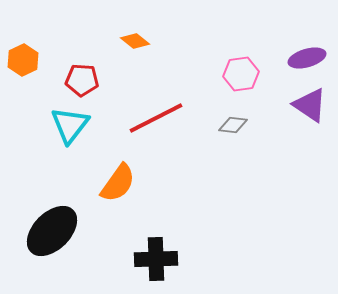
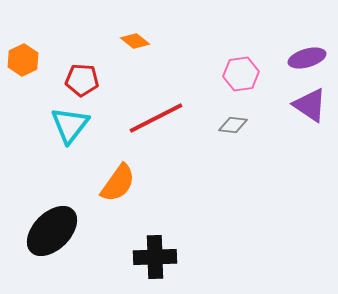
black cross: moved 1 px left, 2 px up
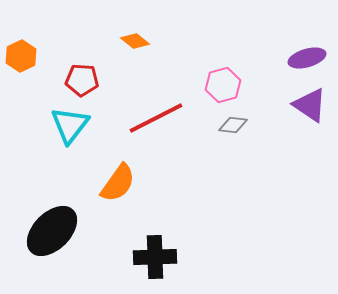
orange hexagon: moved 2 px left, 4 px up
pink hexagon: moved 18 px left, 11 px down; rotated 8 degrees counterclockwise
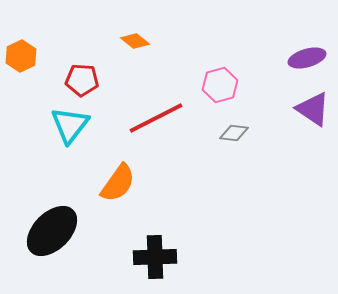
pink hexagon: moved 3 px left
purple triangle: moved 3 px right, 4 px down
gray diamond: moved 1 px right, 8 px down
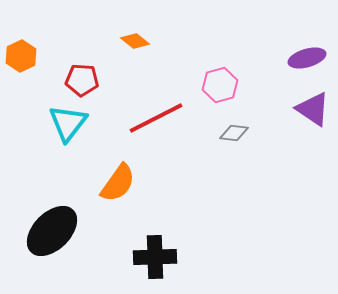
cyan triangle: moved 2 px left, 2 px up
